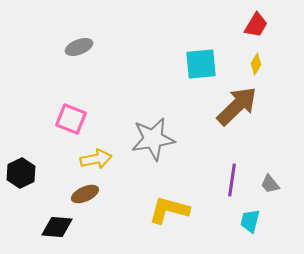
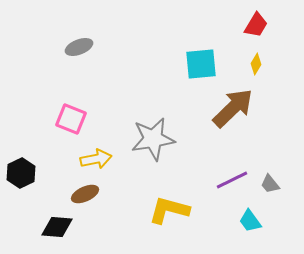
brown arrow: moved 4 px left, 2 px down
purple line: rotated 56 degrees clockwise
cyan trapezoid: rotated 50 degrees counterclockwise
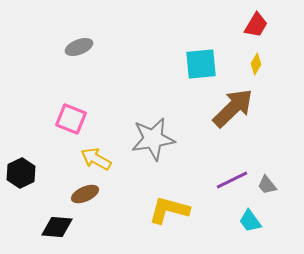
yellow arrow: rotated 140 degrees counterclockwise
gray trapezoid: moved 3 px left, 1 px down
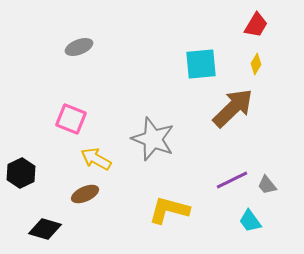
gray star: rotated 30 degrees clockwise
black diamond: moved 12 px left, 2 px down; rotated 12 degrees clockwise
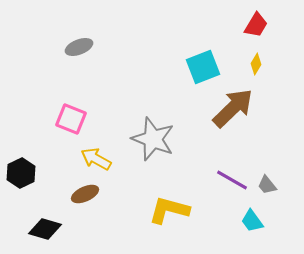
cyan square: moved 2 px right, 3 px down; rotated 16 degrees counterclockwise
purple line: rotated 56 degrees clockwise
cyan trapezoid: moved 2 px right
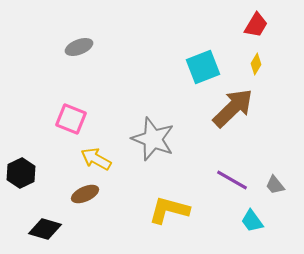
gray trapezoid: moved 8 px right
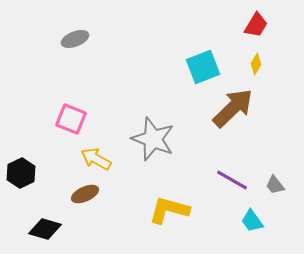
gray ellipse: moved 4 px left, 8 px up
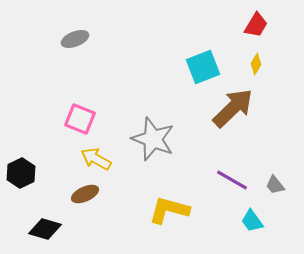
pink square: moved 9 px right
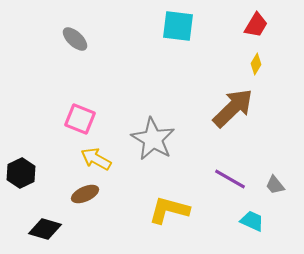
gray ellipse: rotated 64 degrees clockwise
cyan square: moved 25 px left, 41 px up; rotated 28 degrees clockwise
gray star: rotated 9 degrees clockwise
purple line: moved 2 px left, 1 px up
cyan trapezoid: rotated 150 degrees clockwise
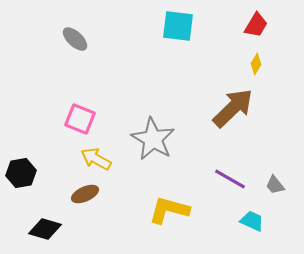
black hexagon: rotated 16 degrees clockwise
